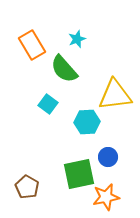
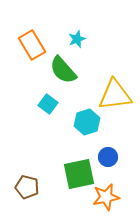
green semicircle: moved 1 px left, 1 px down
cyan hexagon: rotated 15 degrees counterclockwise
brown pentagon: rotated 15 degrees counterclockwise
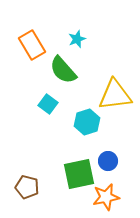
blue circle: moved 4 px down
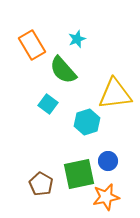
yellow triangle: moved 1 px up
brown pentagon: moved 14 px right, 3 px up; rotated 15 degrees clockwise
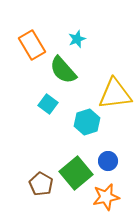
green square: moved 3 px left, 1 px up; rotated 28 degrees counterclockwise
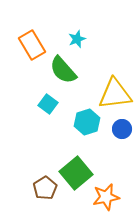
blue circle: moved 14 px right, 32 px up
brown pentagon: moved 4 px right, 4 px down; rotated 10 degrees clockwise
